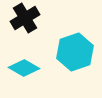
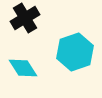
cyan diamond: moved 1 px left; rotated 28 degrees clockwise
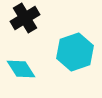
cyan diamond: moved 2 px left, 1 px down
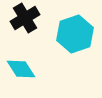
cyan hexagon: moved 18 px up
